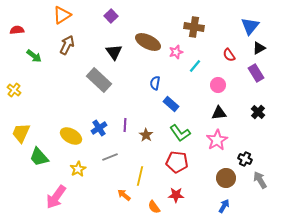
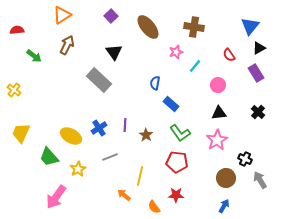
brown ellipse at (148, 42): moved 15 px up; rotated 25 degrees clockwise
green trapezoid at (39, 157): moved 10 px right
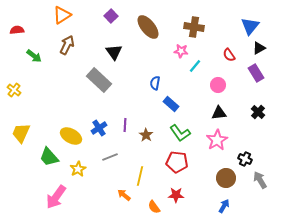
pink star at (176, 52): moved 5 px right, 1 px up; rotated 24 degrees clockwise
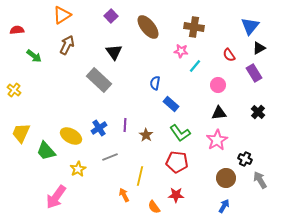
purple rectangle at (256, 73): moved 2 px left
green trapezoid at (49, 157): moved 3 px left, 6 px up
orange arrow at (124, 195): rotated 24 degrees clockwise
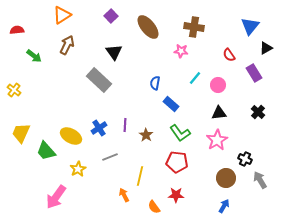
black triangle at (259, 48): moved 7 px right
cyan line at (195, 66): moved 12 px down
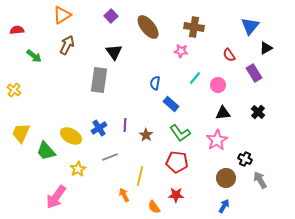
gray rectangle at (99, 80): rotated 55 degrees clockwise
black triangle at (219, 113): moved 4 px right
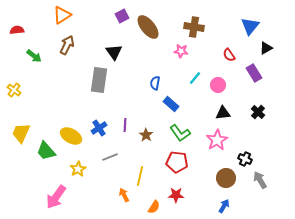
purple square at (111, 16): moved 11 px right; rotated 16 degrees clockwise
orange semicircle at (154, 207): rotated 112 degrees counterclockwise
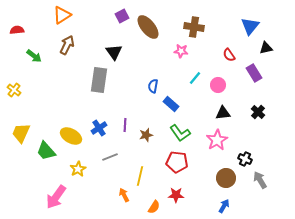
black triangle at (266, 48): rotated 16 degrees clockwise
blue semicircle at (155, 83): moved 2 px left, 3 px down
brown star at (146, 135): rotated 24 degrees clockwise
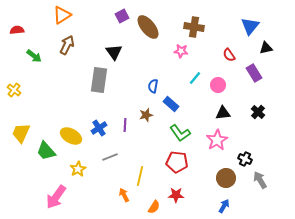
brown star at (146, 135): moved 20 px up
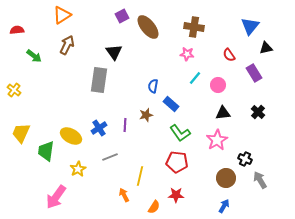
pink star at (181, 51): moved 6 px right, 3 px down
green trapezoid at (46, 151): rotated 50 degrees clockwise
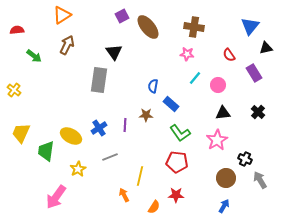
brown star at (146, 115): rotated 16 degrees clockwise
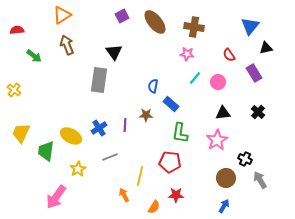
brown ellipse at (148, 27): moved 7 px right, 5 px up
brown arrow at (67, 45): rotated 48 degrees counterclockwise
pink circle at (218, 85): moved 3 px up
green L-shape at (180, 133): rotated 45 degrees clockwise
red pentagon at (177, 162): moved 7 px left
